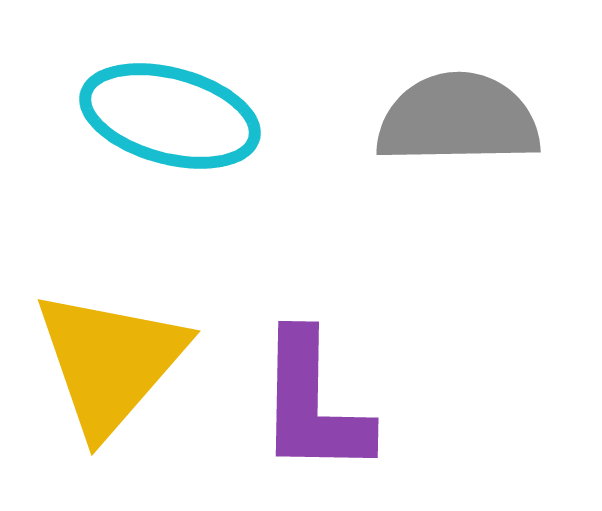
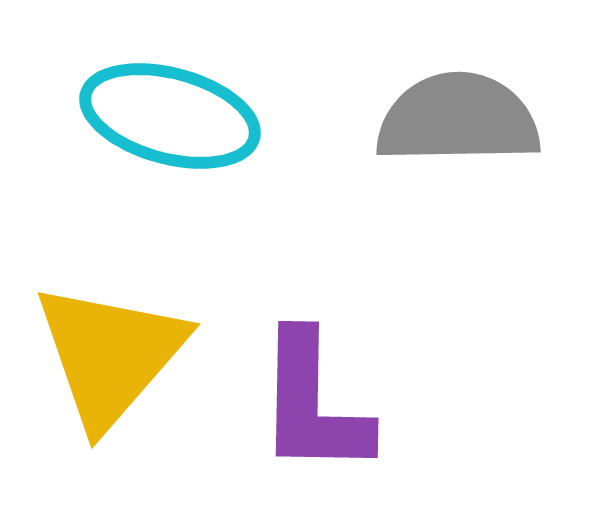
yellow triangle: moved 7 px up
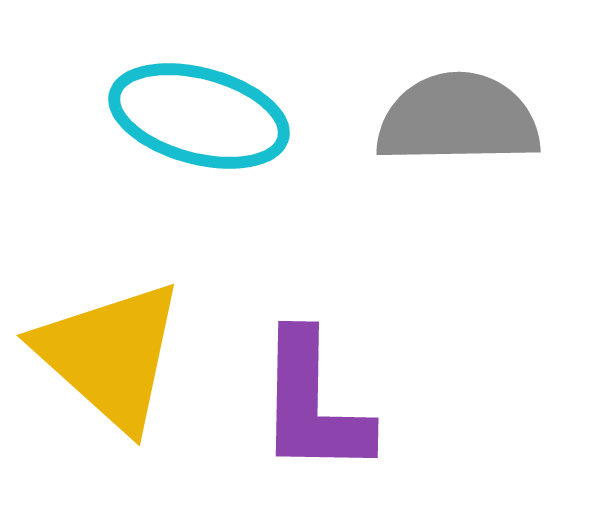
cyan ellipse: moved 29 px right
yellow triangle: rotated 29 degrees counterclockwise
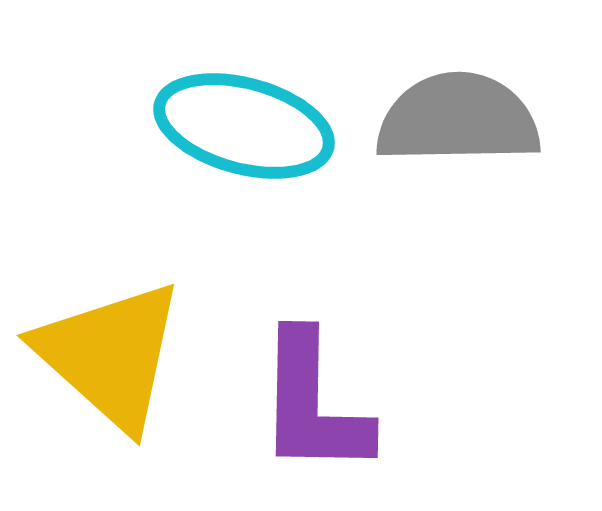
cyan ellipse: moved 45 px right, 10 px down
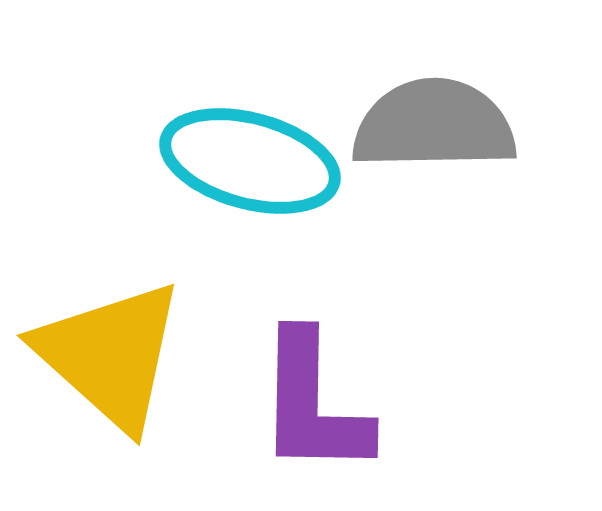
gray semicircle: moved 24 px left, 6 px down
cyan ellipse: moved 6 px right, 35 px down
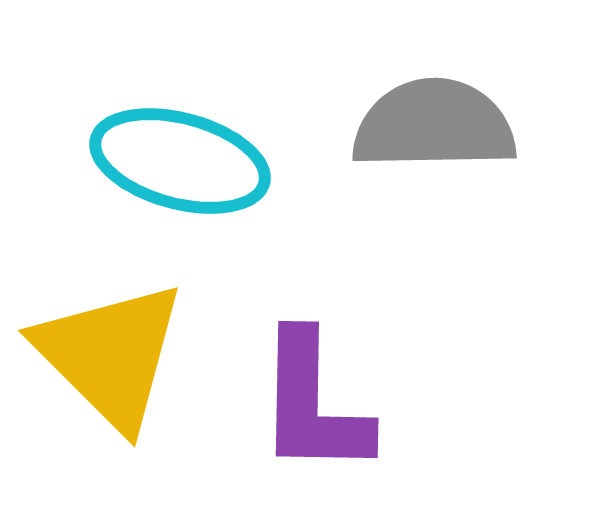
cyan ellipse: moved 70 px left
yellow triangle: rotated 3 degrees clockwise
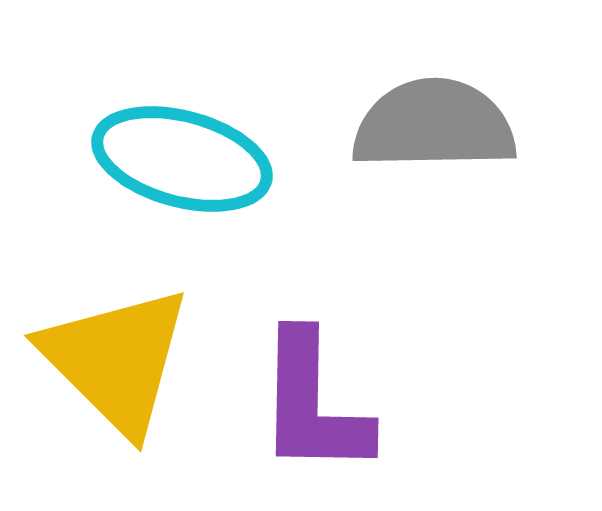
cyan ellipse: moved 2 px right, 2 px up
yellow triangle: moved 6 px right, 5 px down
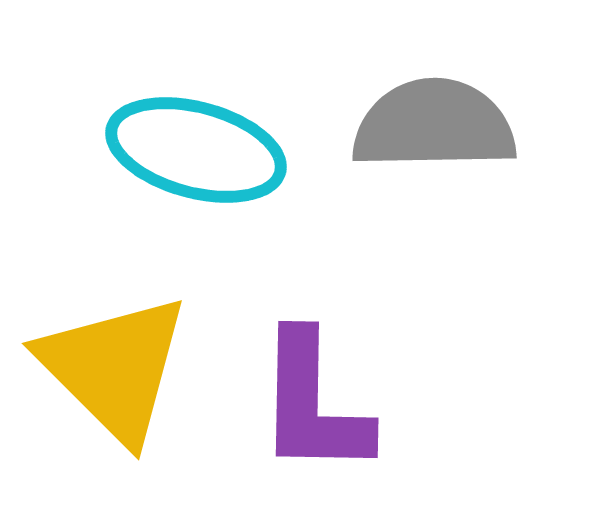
cyan ellipse: moved 14 px right, 9 px up
yellow triangle: moved 2 px left, 8 px down
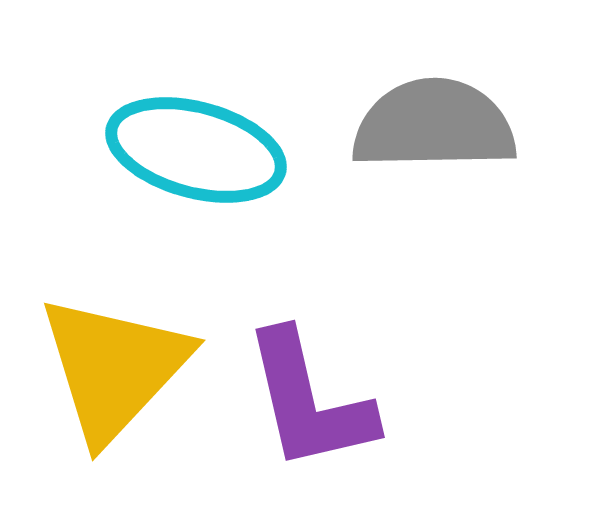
yellow triangle: rotated 28 degrees clockwise
purple L-shape: moved 4 px left, 3 px up; rotated 14 degrees counterclockwise
